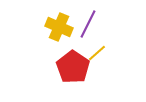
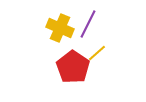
yellow cross: moved 1 px right, 1 px down
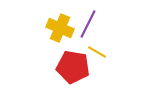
yellow line: moved 1 px up; rotated 72 degrees clockwise
red pentagon: rotated 24 degrees counterclockwise
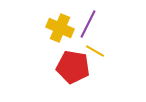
yellow line: moved 2 px left, 1 px up
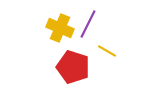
yellow line: moved 12 px right
red pentagon: rotated 8 degrees clockwise
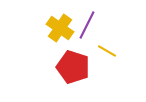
purple line: moved 1 px left, 1 px down
yellow cross: rotated 12 degrees clockwise
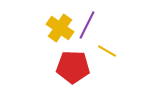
red pentagon: rotated 16 degrees counterclockwise
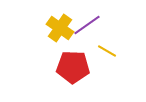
purple line: rotated 28 degrees clockwise
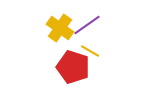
yellow line: moved 17 px left
red pentagon: rotated 16 degrees clockwise
